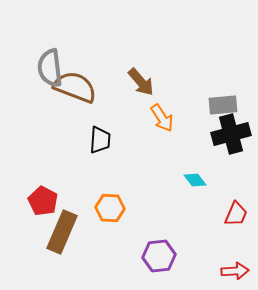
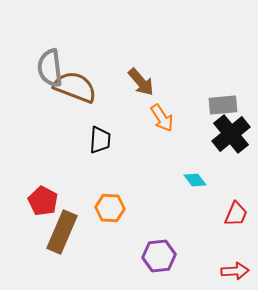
black cross: rotated 24 degrees counterclockwise
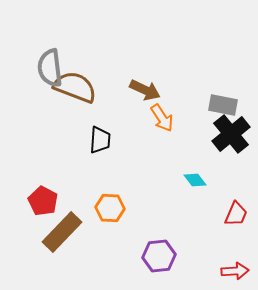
brown arrow: moved 4 px right, 8 px down; rotated 24 degrees counterclockwise
gray rectangle: rotated 16 degrees clockwise
brown rectangle: rotated 21 degrees clockwise
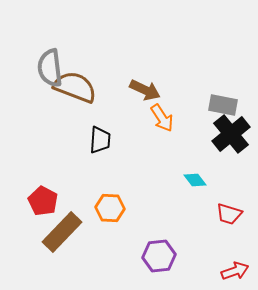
red trapezoid: moved 7 px left; rotated 84 degrees clockwise
red arrow: rotated 16 degrees counterclockwise
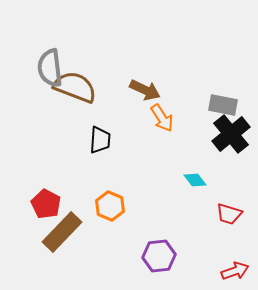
red pentagon: moved 3 px right, 3 px down
orange hexagon: moved 2 px up; rotated 20 degrees clockwise
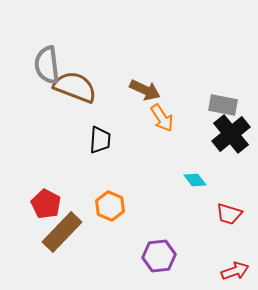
gray semicircle: moved 3 px left, 3 px up
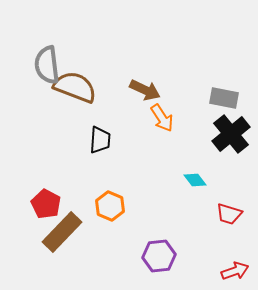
gray rectangle: moved 1 px right, 7 px up
